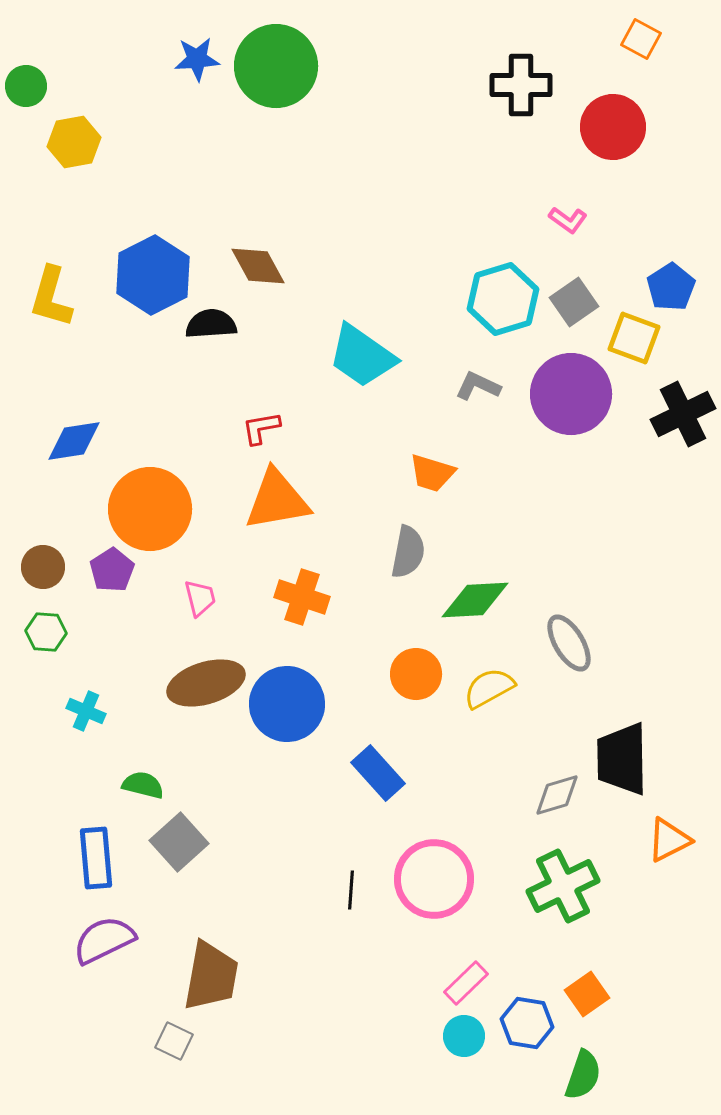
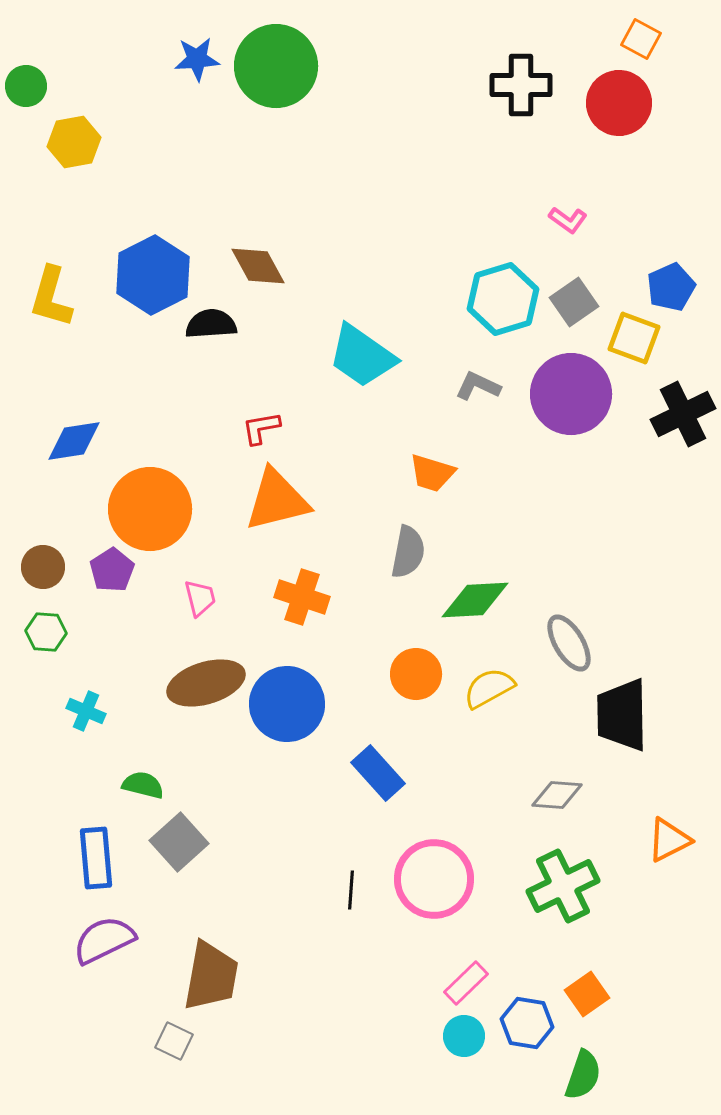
red circle at (613, 127): moved 6 px right, 24 px up
blue pentagon at (671, 287): rotated 9 degrees clockwise
orange triangle at (277, 500): rotated 4 degrees counterclockwise
black trapezoid at (622, 759): moved 44 px up
gray diamond at (557, 795): rotated 21 degrees clockwise
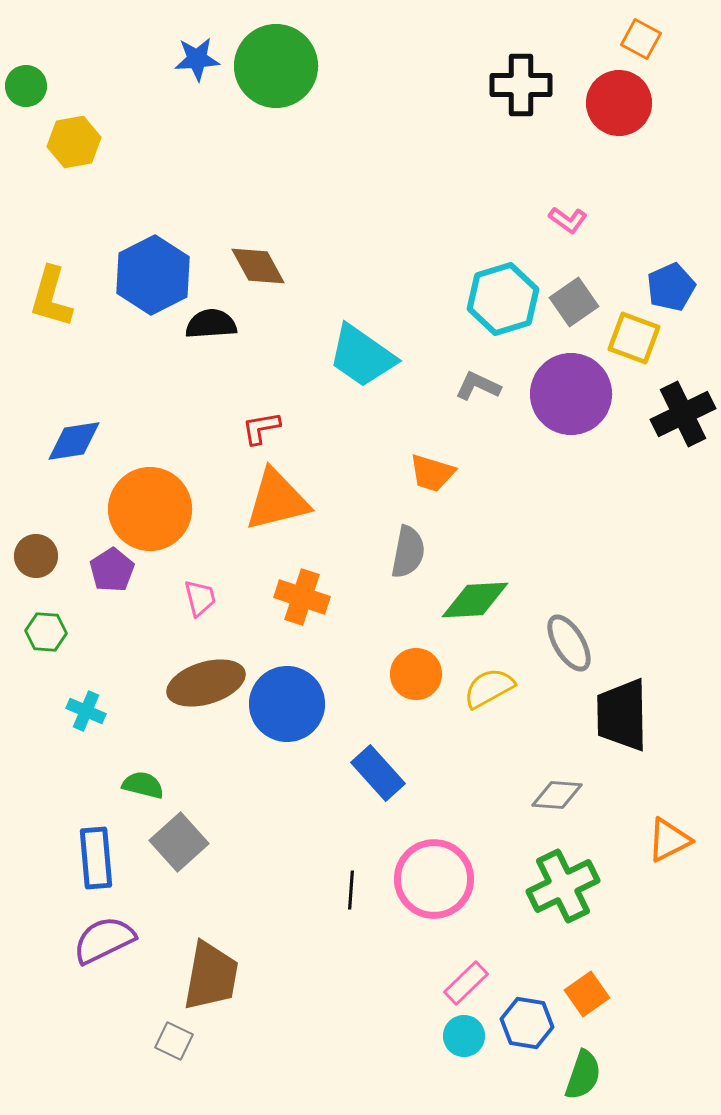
brown circle at (43, 567): moved 7 px left, 11 px up
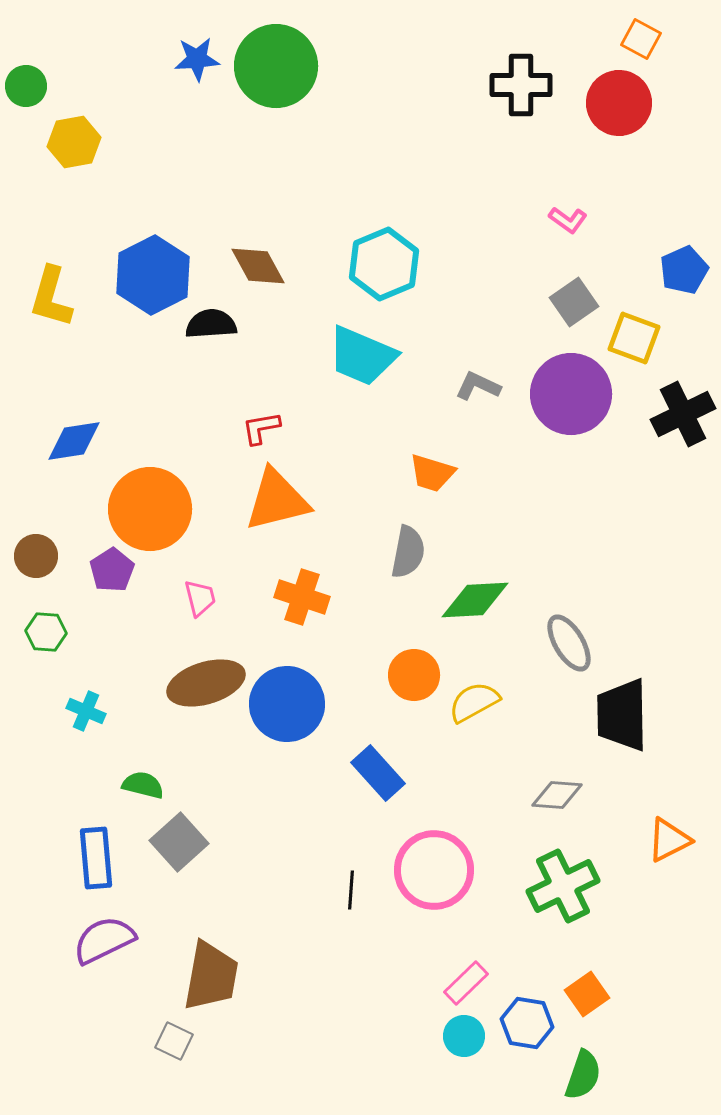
blue pentagon at (671, 287): moved 13 px right, 17 px up
cyan hexagon at (503, 299): moved 119 px left, 35 px up; rotated 6 degrees counterclockwise
cyan trapezoid at (362, 356): rotated 12 degrees counterclockwise
orange circle at (416, 674): moved 2 px left, 1 px down
yellow semicircle at (489, 688): moved 15 px left, 14 px down
pink circle at (434, 879): moved 9 px up
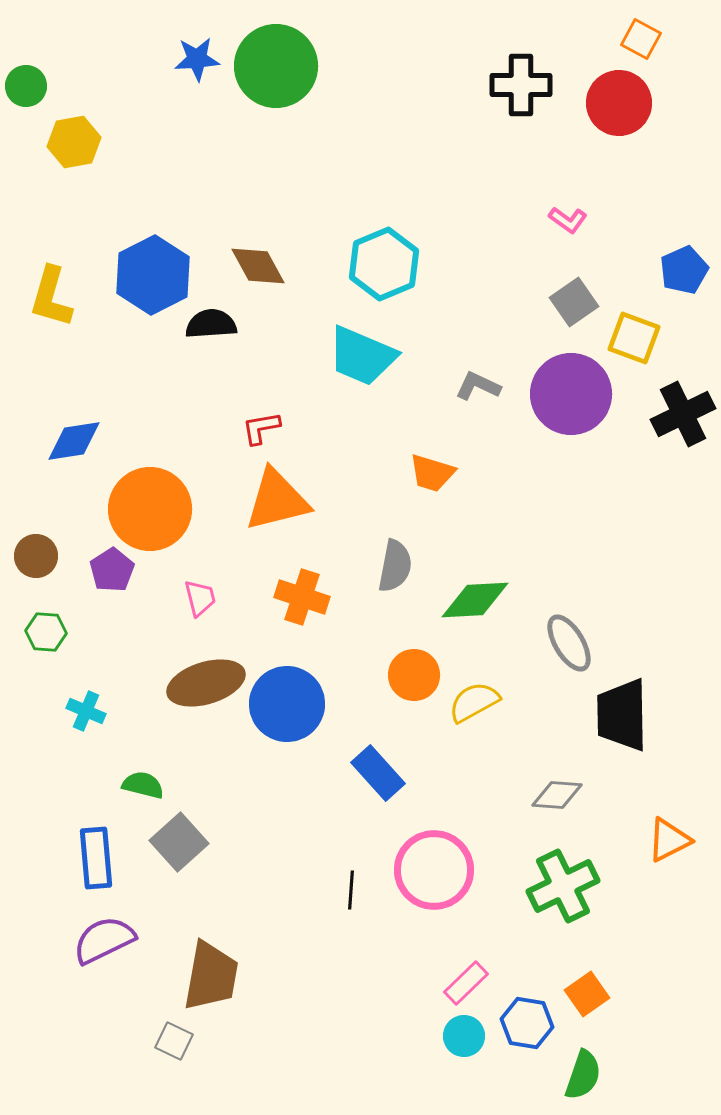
gray semicircle at (408, 552): moved 13 px left, 14 px down
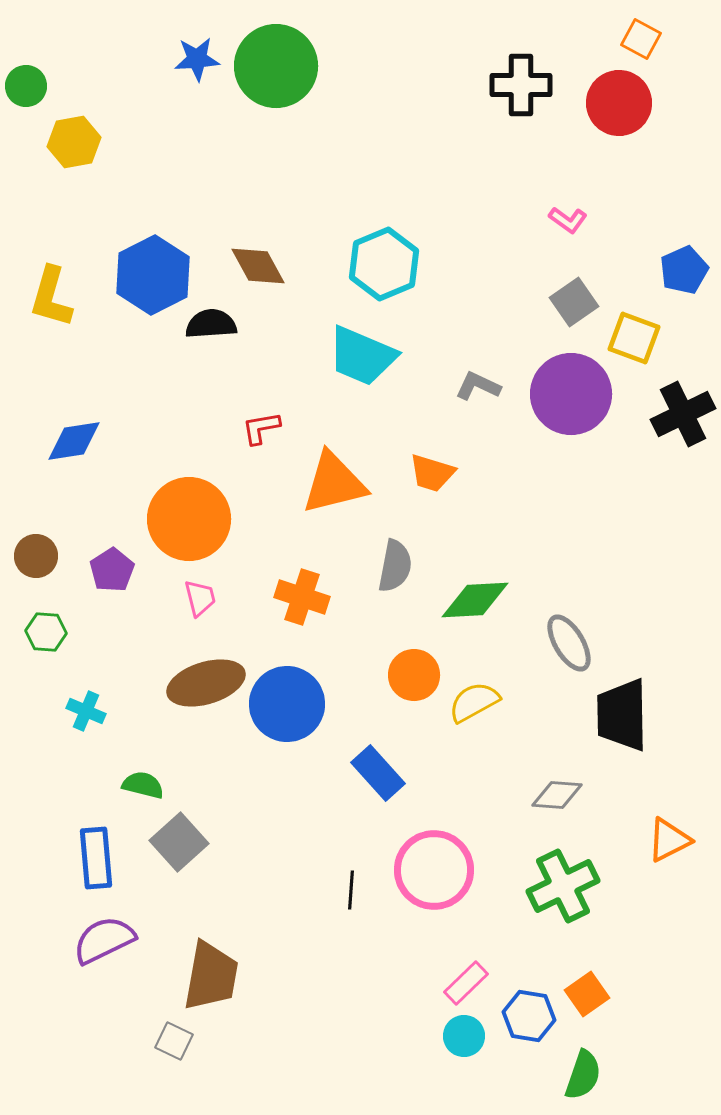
orange triangle at (277, 500): moved 57 px right, 17 px up
orange circle at (150, 509): moved 39 px right, 10 px down
blue hexagon at (527, 1023): moved 2 px right, 7 px up
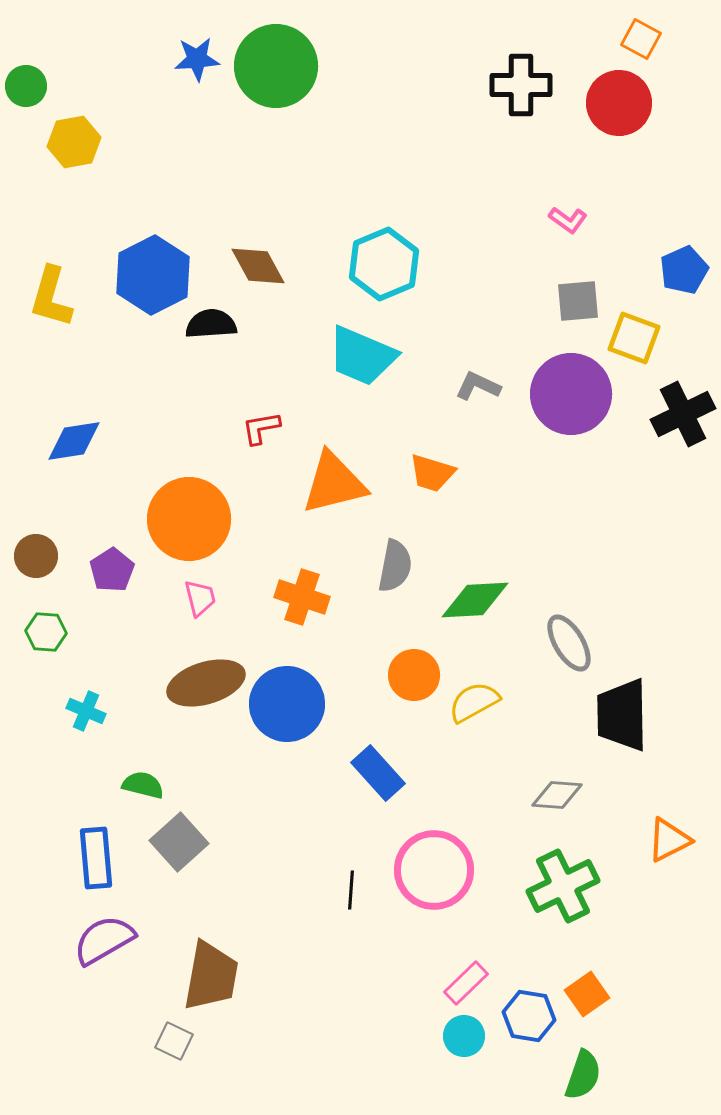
gray square at (574, 302): moved 4 px right, 1 px up; rotated 30 degrees clockwise
purple semicircle at (104, 940): rotated 4 degrees counterclockwise
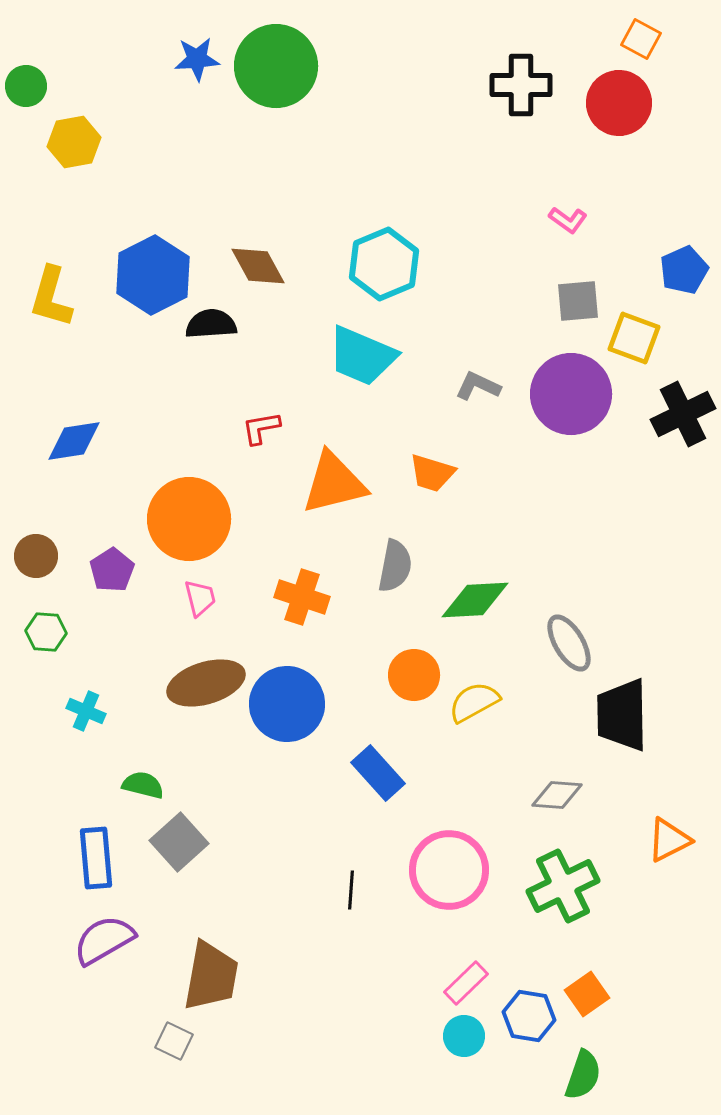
pink circle at (434, 870): moved 15 px right
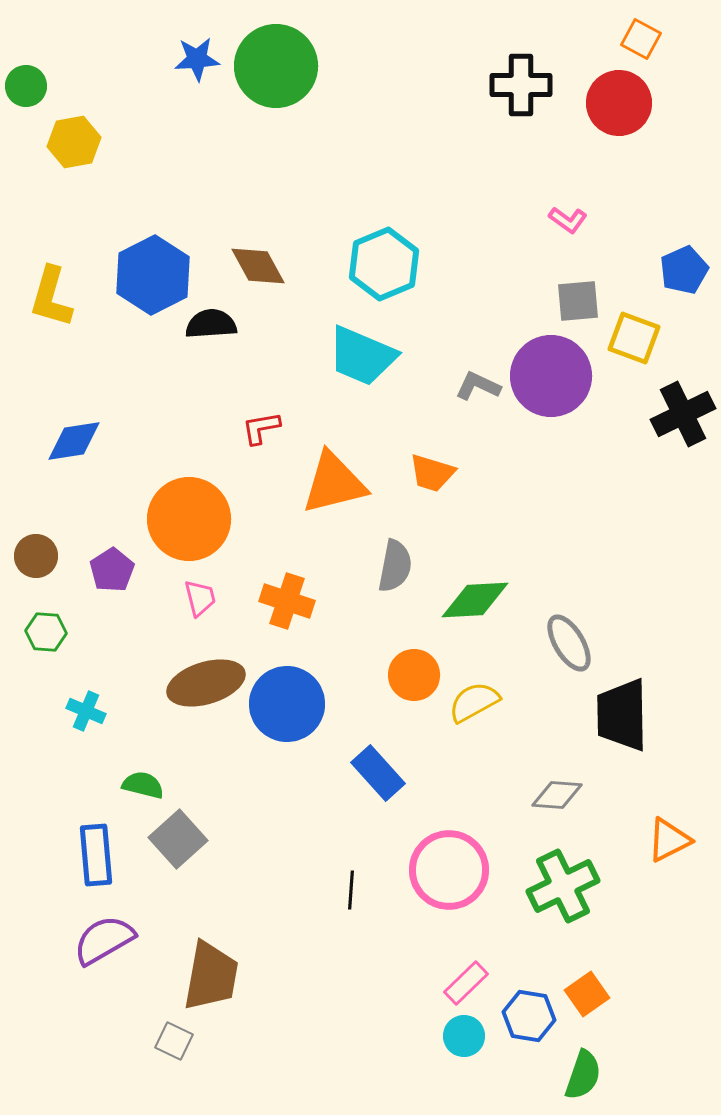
purple circle at (571, 394): moved 20 px left, 18 px up
orange cross at (302, 597): moved 15 px left, 4 px down
gray square at (179, 842): moved 1 px left, 3 px up
blue rectangle at (96, 858): moved 3 px up
